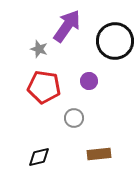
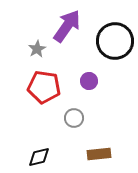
gray star: moved 2 px left; rotated 24 degrees clockwise
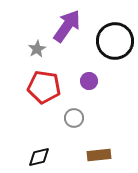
brown rectangle: moved 1 px down
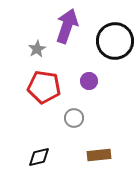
purple arrow: rotated 16 degrees counterclockwise
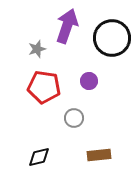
black circle: moved 3 px left, 3 px up
gray star: rotated 12 degrees clockwise
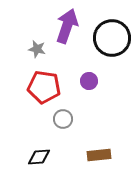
gray star: rotated 30 degrees clockwise
gray circle: moved 11 px left, 1 px down
black diamond: rotated 10 degrees clockwise
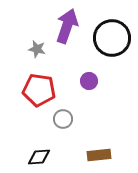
red pentagon: moved 5 px left, 3 px down
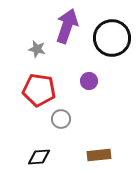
gray circle: moved 2 px left
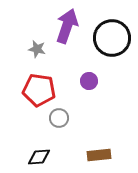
gray circle: moved 2 px left, 1 px up
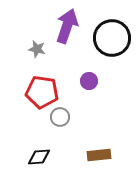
red pentagon: moved 3 px right, 2 px down
gray circle: moved 1 px right, 1 px up
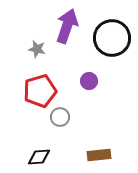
red pentagon: moved 2 px left, 1 px up; rotated 24 degrees counterclockwise
